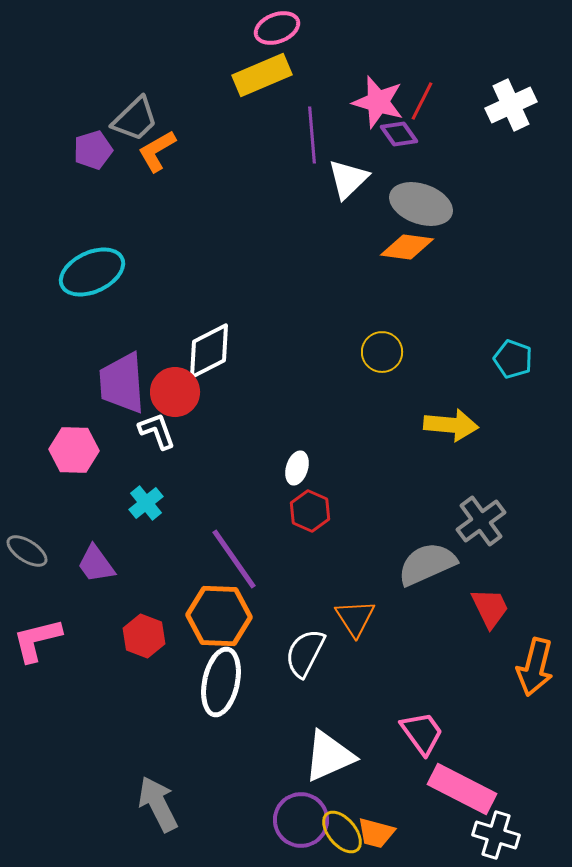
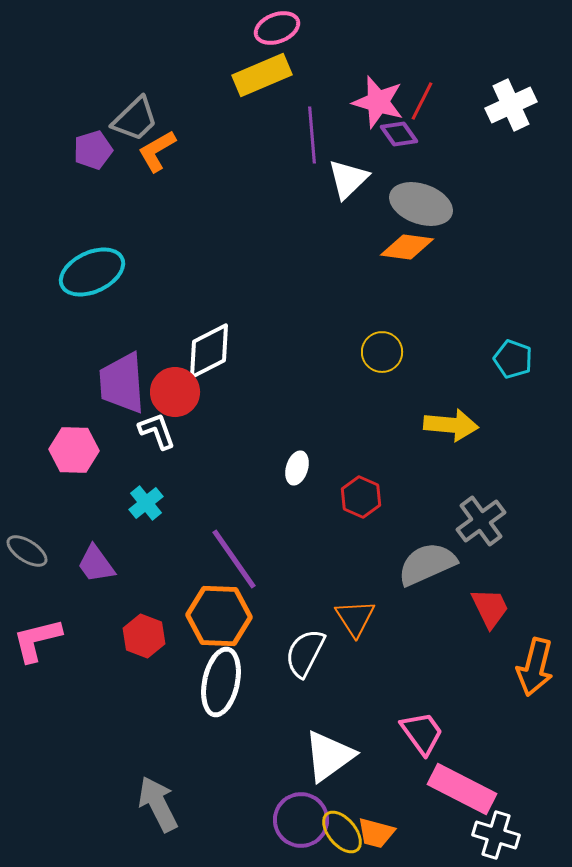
red hexagon at (310, 511): moved 51 px right, 14 px up
white triangle at (329, 756): rotated 12 degrees counterclockwise
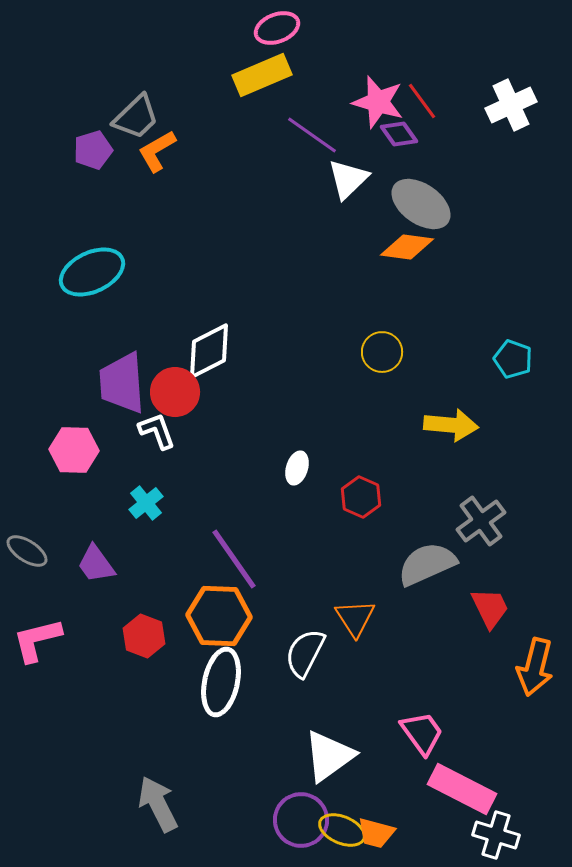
red line at (422, 101): rotated 63 degrees counterclockwise
gray trapezoid at (135, 119): moved 1 px right, 2 px up
purple line at (312, 135): rotated 50 degrees counterclockwise
gray ellipse at (421, 204): rotated 16 degrees clockwise
yellow ellipse at (342, 832): moved 2 px up; rotated 27 degrees counterclockwise
